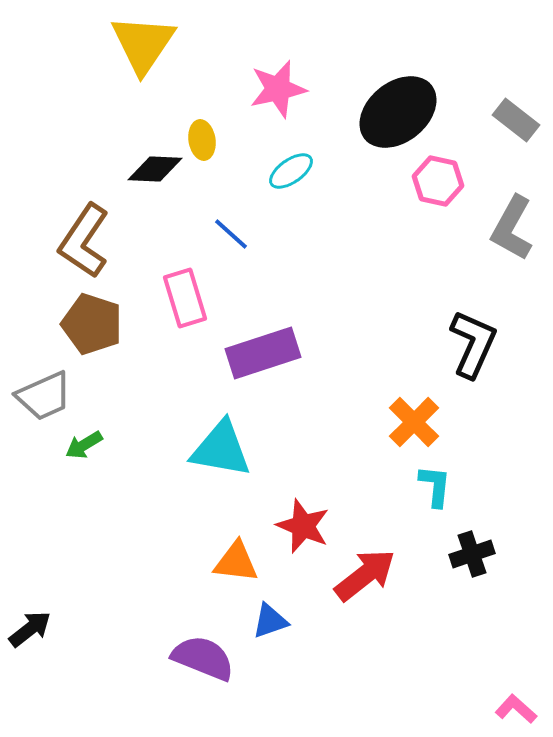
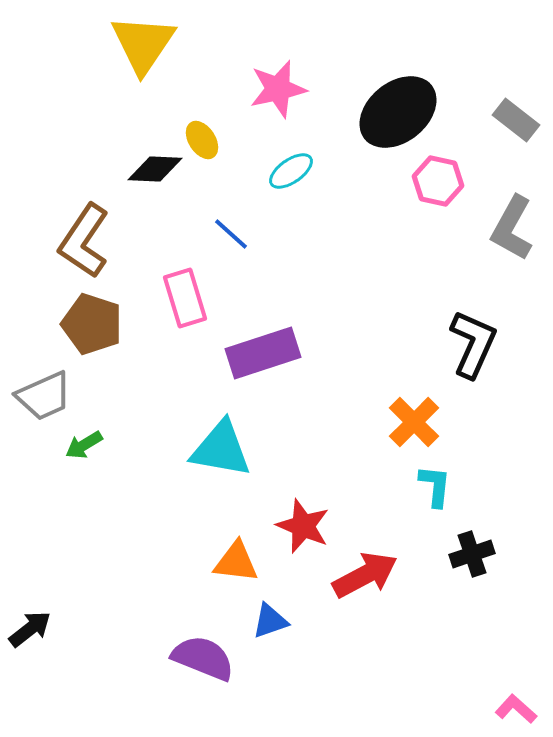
yellow ellipse: rotated 24 degrees counterclockwise
red arrow: rotated 10 degrees clockwise
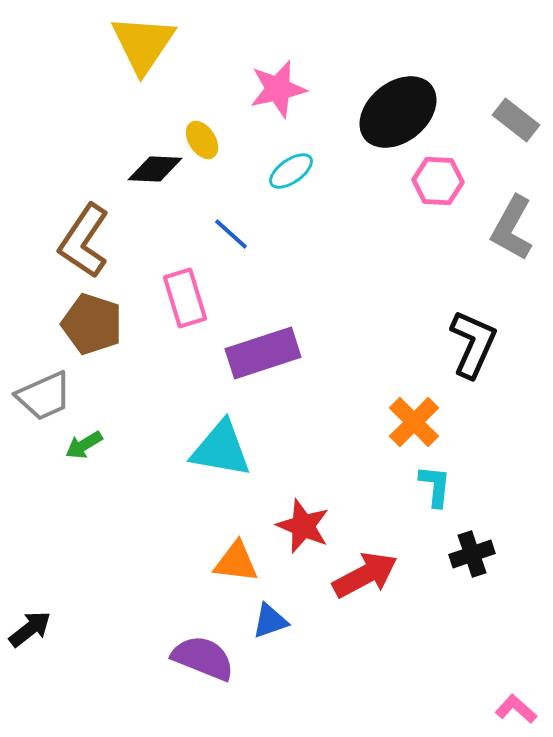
pink hexagon: rotated 9 degrees counterclockwise
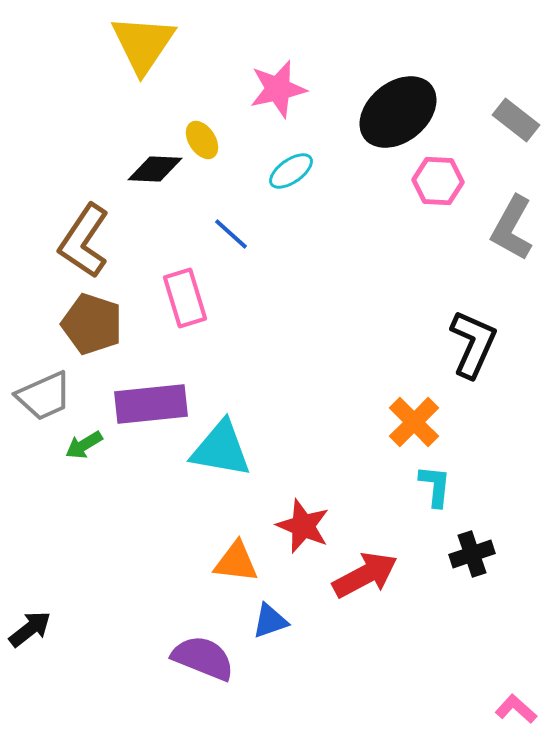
purple rectangle: moved 112 px left, 51 px down; rotated 12 degrees clockwise
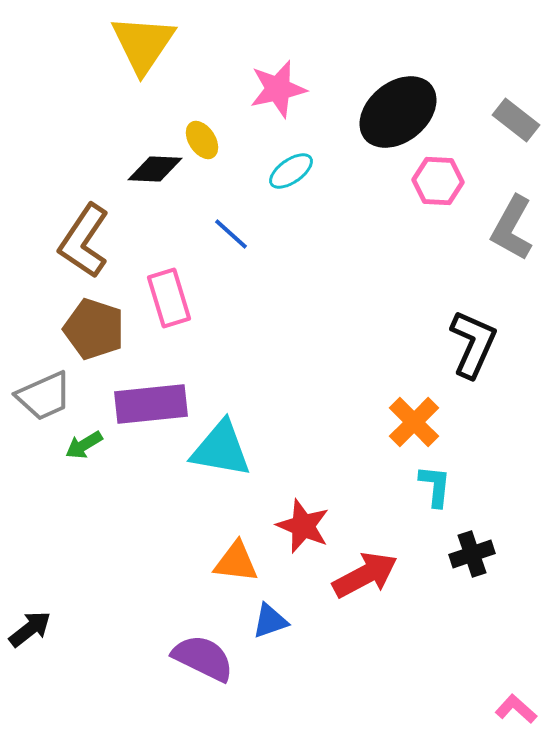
pink rectangle: moved 16 px left
brown pentagon: moved 2 px right, 5 px down
purple semicircle: rotated 4 degrees clockwise
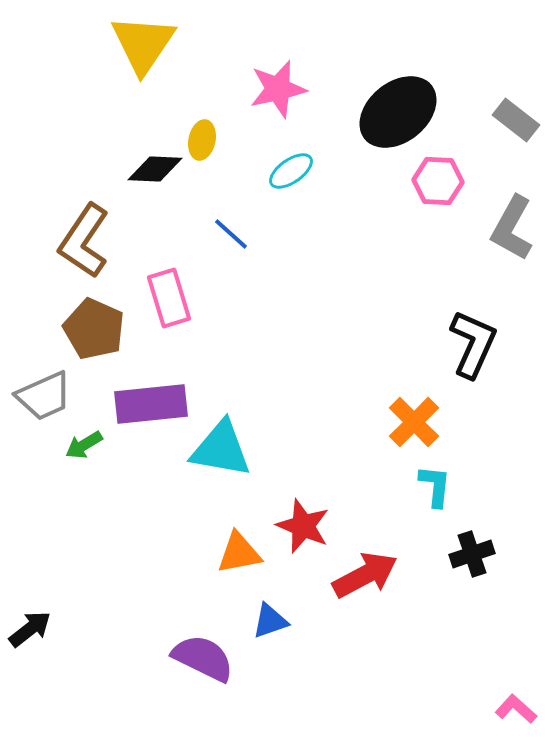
yellow ellipse: rotated 45 degrees clockwise
brown pentagon: rotated 6 degrees clockwise
orange triangle: moved 3 px right, 9 px up; rotated 18 degrees counterclockwise
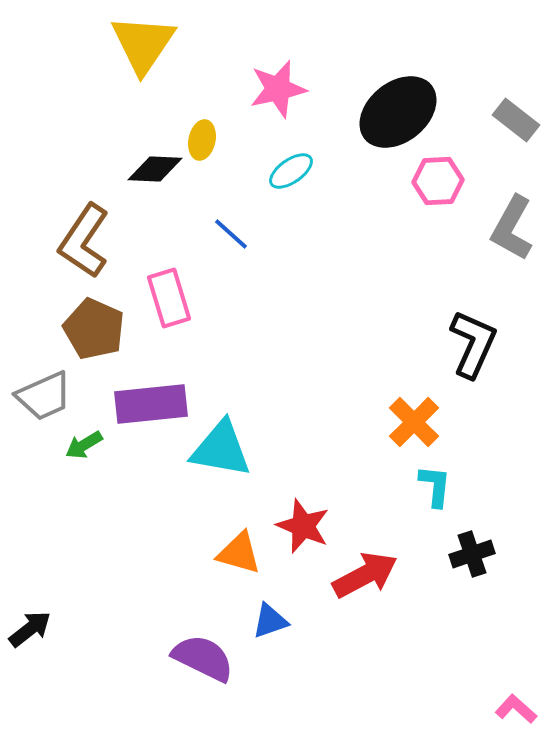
pink hexagon: rotated 6 degrees counterclockwise
orange triangle: rotated 27 degrees clockwise
